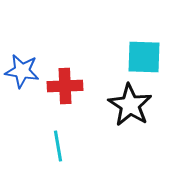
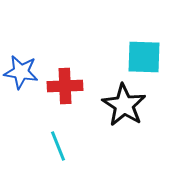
blue star: moved 1 px left, 1 px down
black star: moved 6 px left
cyan line: rotated 12 degrees counterclockwise
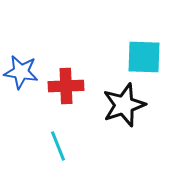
red cross: moved 1 px right
black star: rotated 21 degrees clockwise
